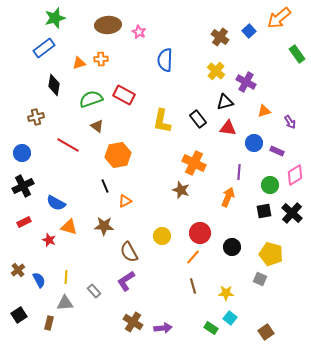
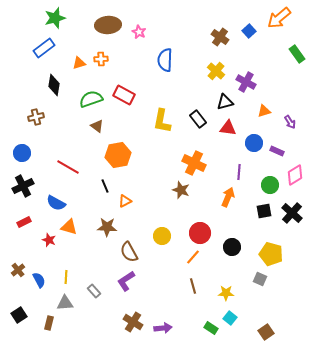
red line at (68, 145): moved 22 px down
brown star at (104, 226): moved 3 px right, 1 px down
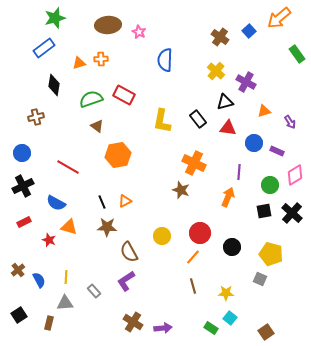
black line at (105, 186): moved 3 px left, 16 px down
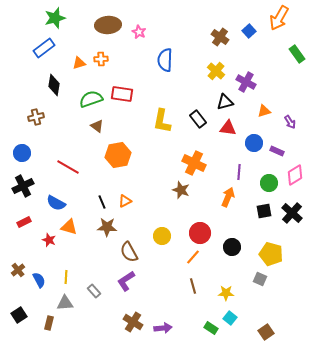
orange arrow at (279, 18): rotated 20 degrees counterclockwise
red rectangle at (124, 95): moved 2 px left, 1 px up; rotated 20 degrees counterclockwise
green circle at (270, 185): moved 1 px left, 2 px up
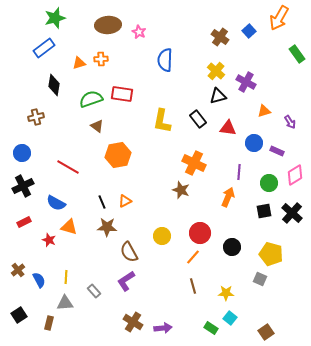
black triangle at (225, 102): moved 7 px left, 6 px up
